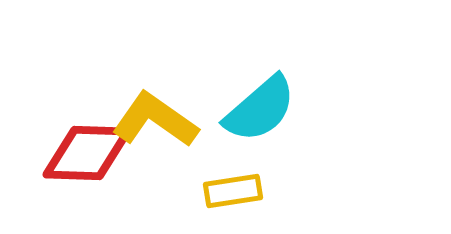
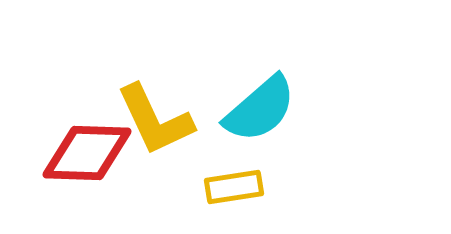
yellow L-shape: rotated 150 degrees counterclockwise
yellow rectangle: moved 1 px right, 4 px up
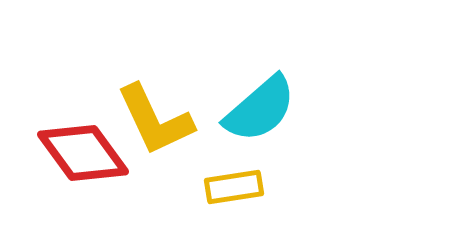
red diamond: moved 4 px left; rotated 52 degrees clockwise
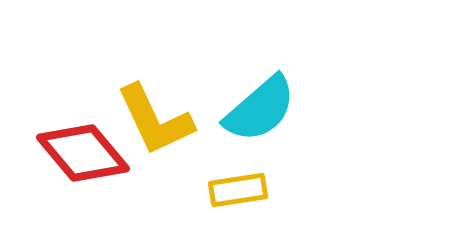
red diamond: rotated 4 degrees counterclockwise
yellow rectangle: moved 4 px right, 3 px down
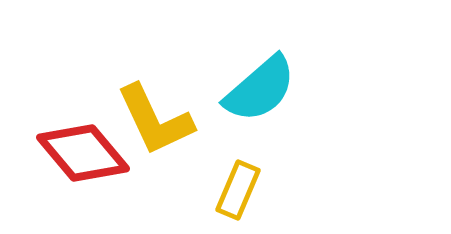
cyan semicircle: moved 20 px up
yellow rectangle: rotated 58 degrees counterclockwise
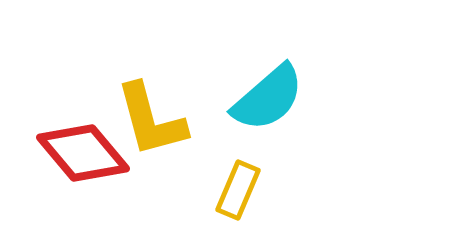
cyan semicircle: moved 8 px right, 9 px down
yellow L-shape: moved 4 px left; rotated 10 degrees clockwise
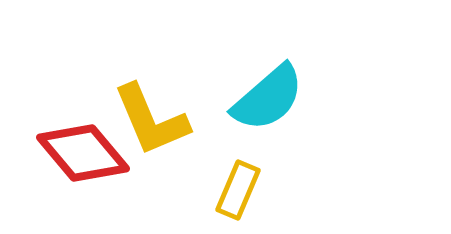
yellow L-shape: rotated 8 degrees counterclockwise
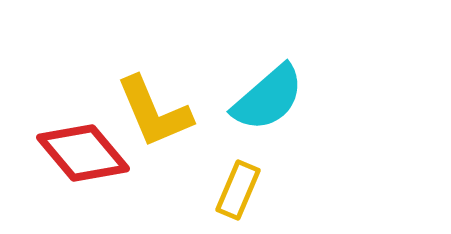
yellow L-shape: moved 3 px right, 8 px up
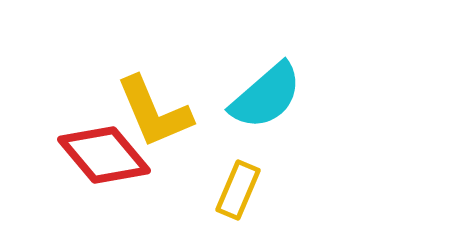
cyan semicircle: moved 2 px left, 2 px up
red diamond: moved 21 px right, 2 px down
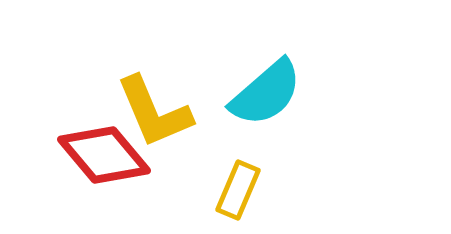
cyan semicircle: moved 3 px up
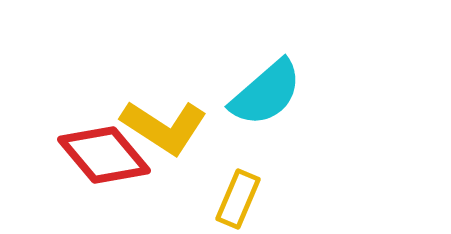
yellow L-shape: moved 10 px right, 15 px down; rotated 34 degrees counterclockwise
yellow rectangle: moved 9 px down
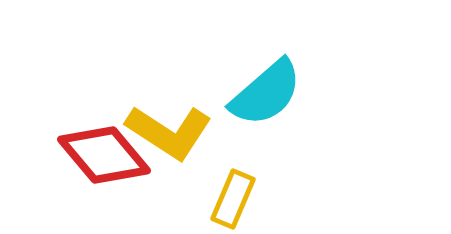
yellow L-shape: moved 5 px right, 5 px down
yellow rectangle: moved 5 px left
